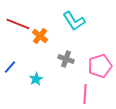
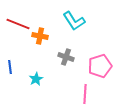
orange cross: rotated 28 degrees counterclockwise
gray cross: moved 2 px up
blue line: rotated 48 degrees counterclockwise
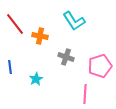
red line: moved 3 px left; rotated 30 degrees clockwise
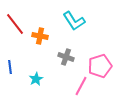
pink line: moved 4 px left, 8 px up; rotated 24 degrees clockwise
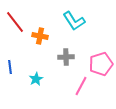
red line: moved 2 px up
gray cross: rotated 21 degrees counterclockwise
pink pentagon: moved 1 px right, 2 px up
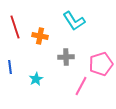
red line: moved 5 px down; rotated 20 degrees clockwise
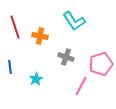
gray cross: rotated 21 degrees clockwise
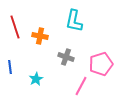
cyan L-shape: rotated 45 degrees clockwise
